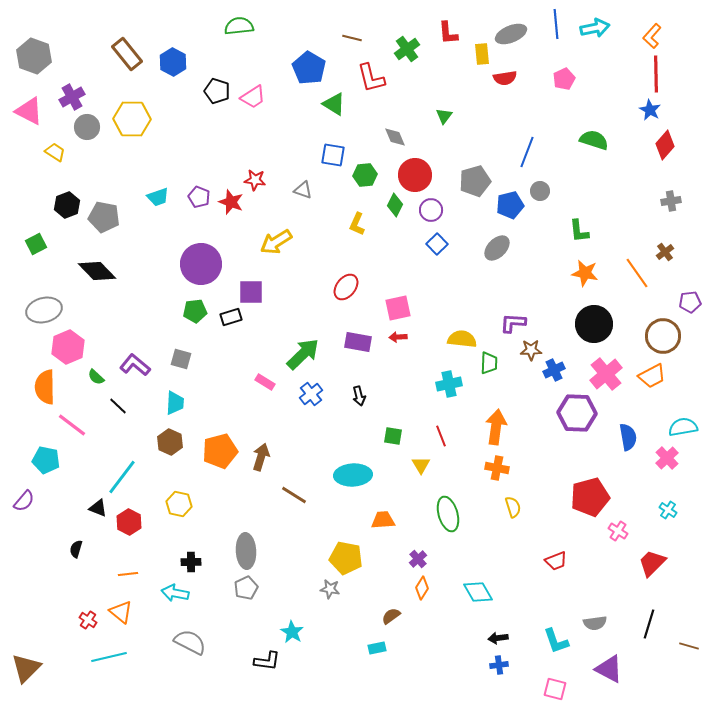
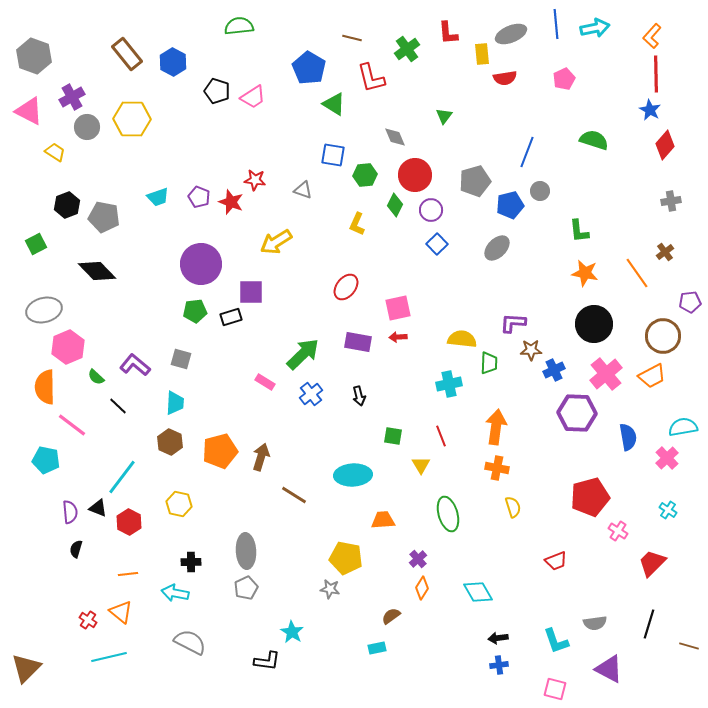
purple semicircle at (24, 501): moved 46 px right, 11 px down; rotated 45 degrees counterclockwise
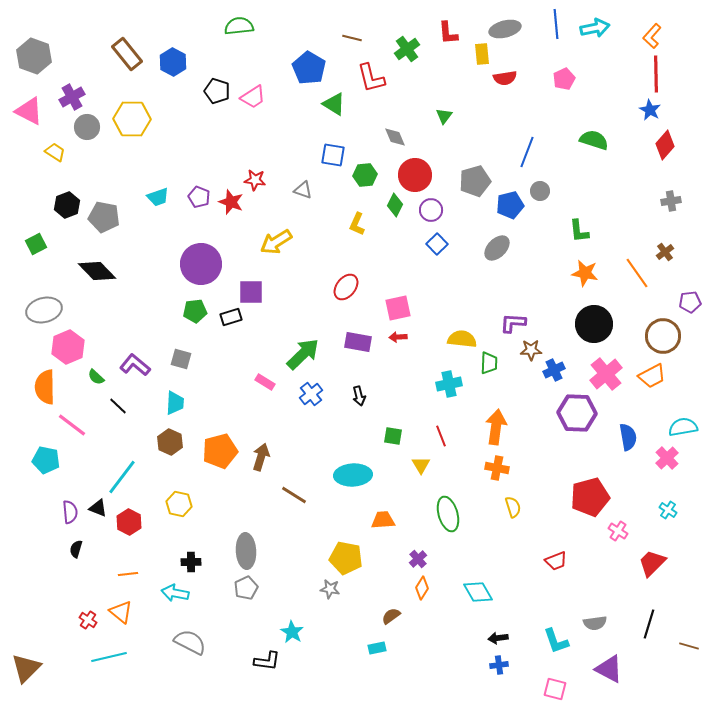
gray ellipse at (511, 34): moved 6 px left, 5 px up; rotated 8 degrees clockwise
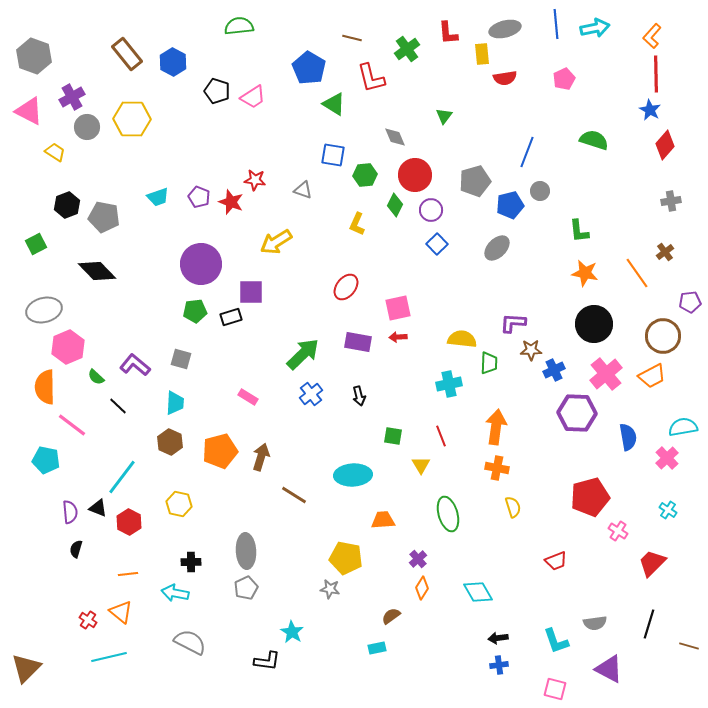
pink rectangle at (265, 382): moved 17 px left, 15 px down
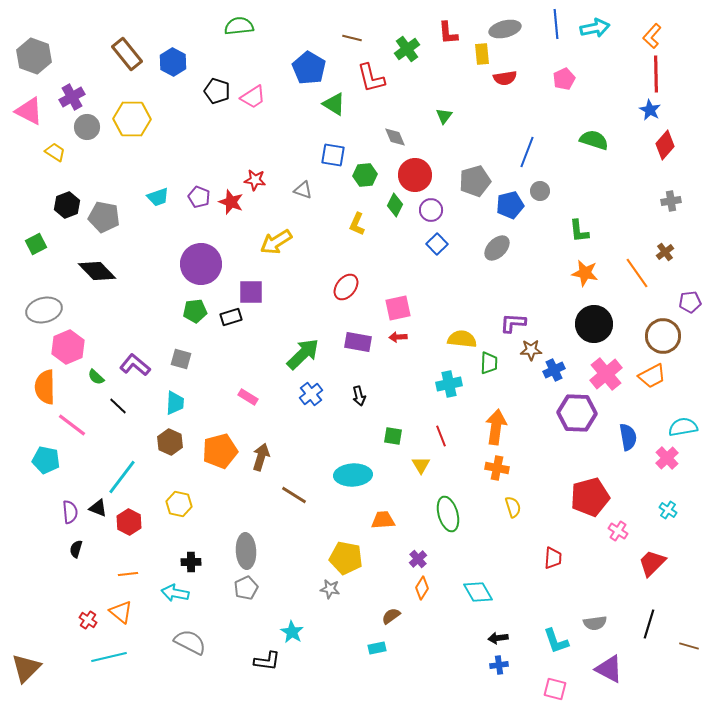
red trapezoid at (556, 561): moved 3 px left, 3 px up; rotated 65 degrees counterclockwise
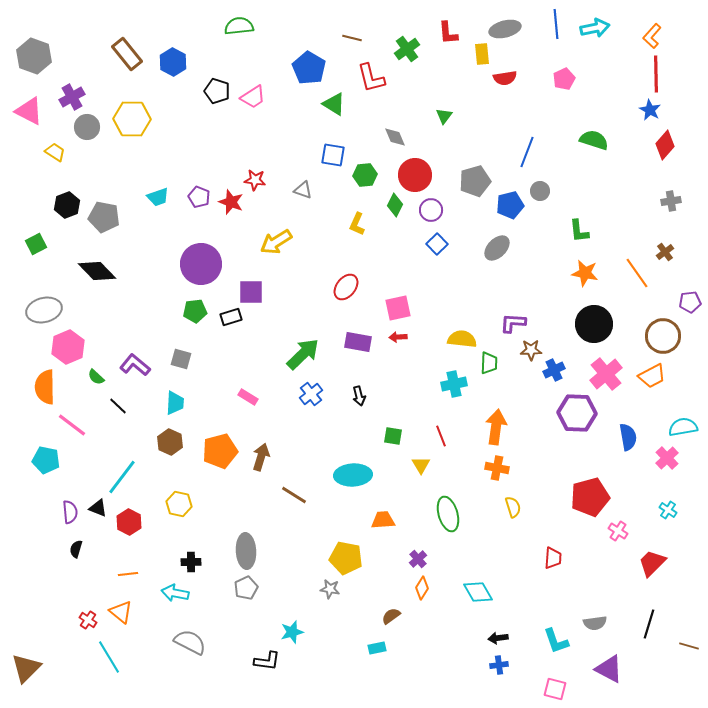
cyan cross at (449, 384): moved 5 px right
cyan star at (292, 632): rotated 25 degrees clockwise
cyan line at (109, 657): rotated 72 degrees clockwise
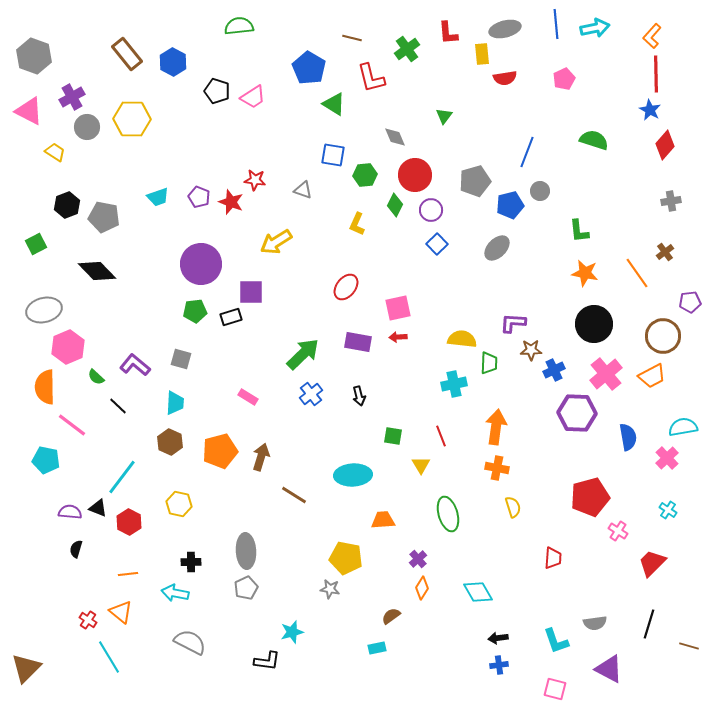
purple semicircle at (70, 512): rotated 80 degrees counterclockwise
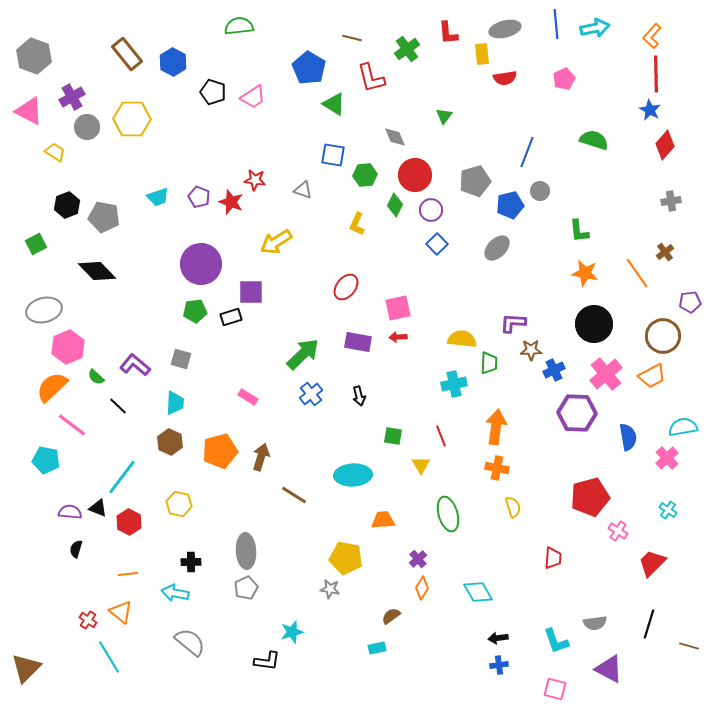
black pentagon at (217, 91): moved 4 px left, 1 px down
orange semicircle at (45, 387): moved 7 px right; rotated 48 degrees clockwise
gray semicircle at (190, 642): rotated 12 degrees clockwise
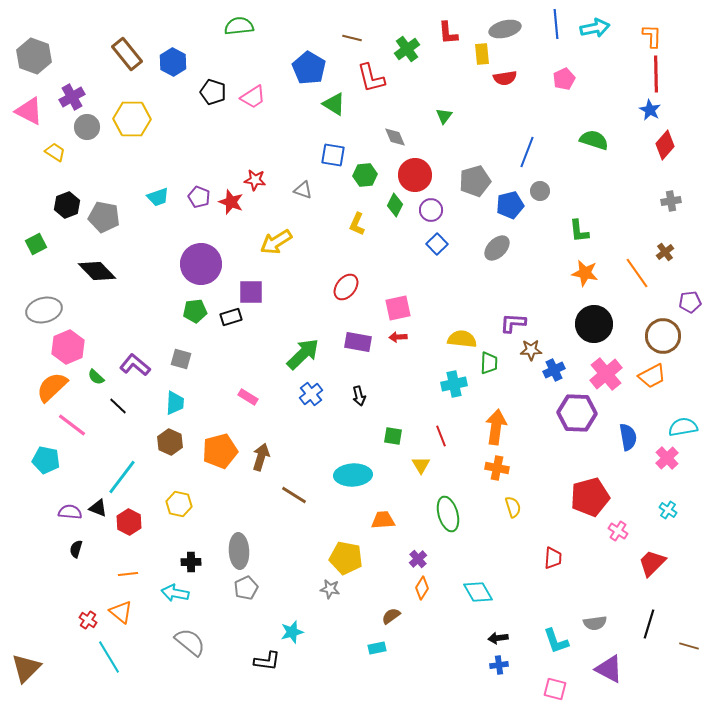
orange L-shape at (652, 36): rotated 140 degrees clockwise
gray ellipse at (246, 551): moved 7 px left
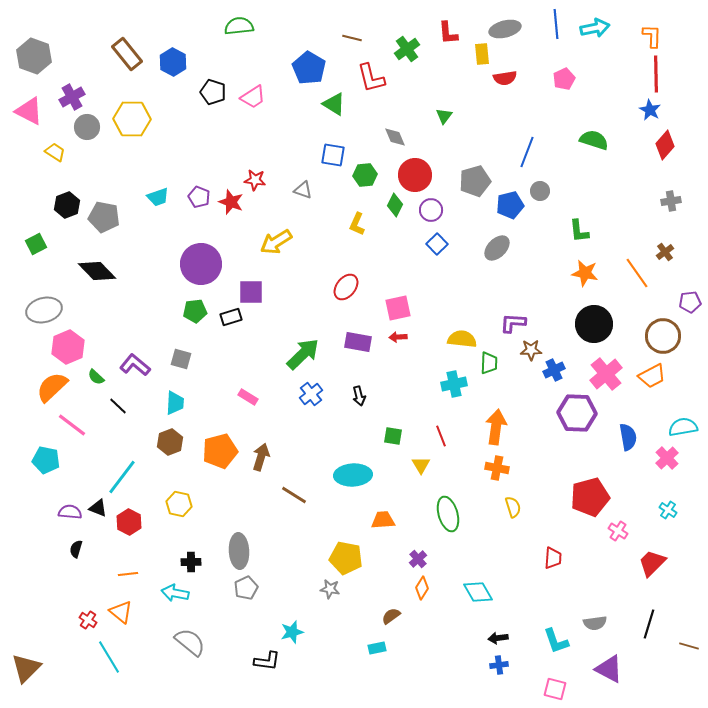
brown hexagon at (170, 442): rotated 15 degrees clockwise
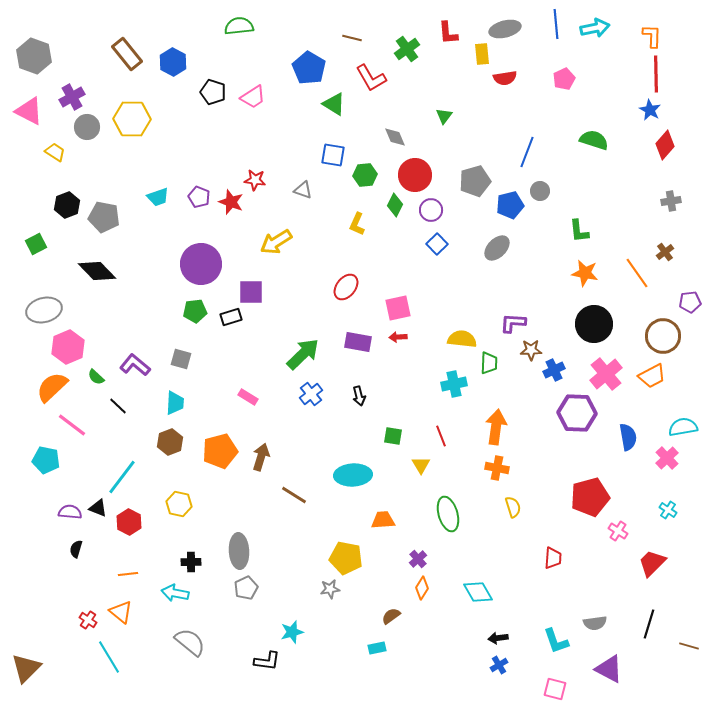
red L-shape at (371, 78): rotated 16 degrees counterclockwise
gray star at (330, 589): rotated 18 degrees counterclockwise
blue cross at (499, 665): rotated 24 degrees counterclockwise
